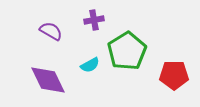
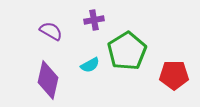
purple diamond: rotated 39 degrees clockwise
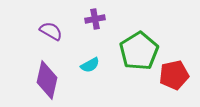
purple cross: moved 1 px right, 1 px up
green pentagon: moved 12 px right
red pentagon: rotated 12 degrees counterclockwise
purple diamond: moved 1 px left
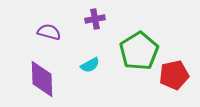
purple semicircle: moved 2 px left, 1 px down; rotated 15 degrees counterclockwise
purple diamond: moved 5 px left, 1 px up; rotated 15 degrees counterclockwise
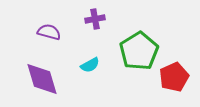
red pentagon: moved 2 px down; rotated 12 degrees counterclockwise
purple diamond: rotated 15 degrees counterclockwise
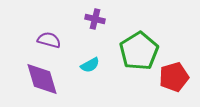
purple cross: rotated 24 degrees clockwise
purple semicircle: moved 8 px down
red pentagon: rotated 8 degrees clockwise
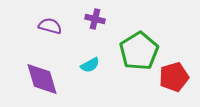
purple semicircle: moved 1 px right, 14 px up
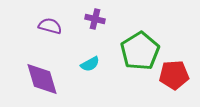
green pentagon: moved 1 px right
cyan semicircle: moved 1 px up
red pentagon: moved 2 px up; rotated 12 degrees clockwise
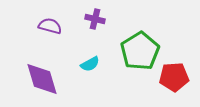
red pentagon: moved 2 px down
